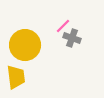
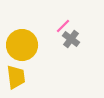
gray cross: moved 1 px left, 1 px down; rotated 18 degrees clockwise
yellow circle: moved 3 px left
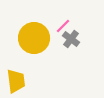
yellow circle: moved 12 px right, 7 px up
yellow trapezoid: moved 4 px down
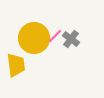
pink line: moved 8 px left, 10 px down
yellow trapezoid: moved 16 px up
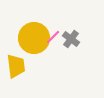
pink line: moved 2 px left, 1 px down
yellow trapezoid: moved 1 px down
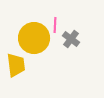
pink line: moved 2 px right, 12 px up; rotated 42 degrees counterclockwise
yellow trapezoid: moved 1 px up
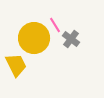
pink line: rotated 35 degrees counterclockwise
yellow trapezoid: rotated 20 degrees counterclockwise
